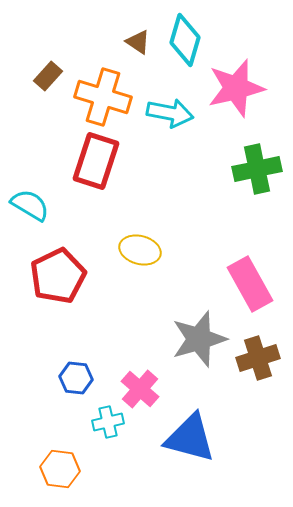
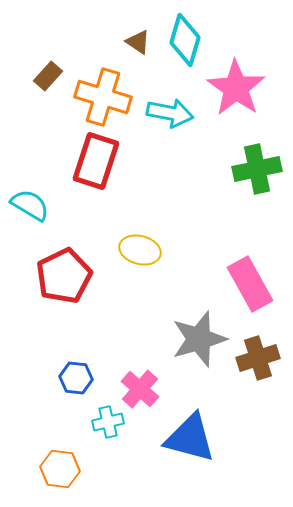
pink star: rotated 24 degrees counterclockwise
red pentagon: moved 6 px right
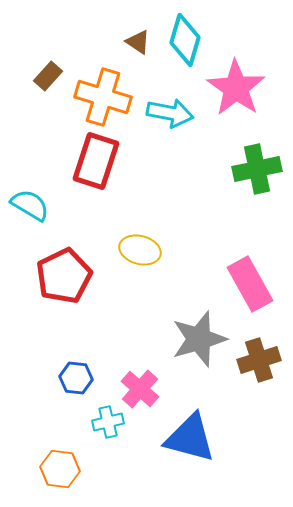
brown cross: moved 1 px right, 2 px down
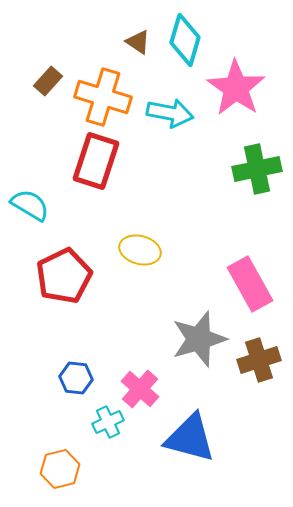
brown rectangle: moved 5 px down
cyan cross: rotated 12 degrees counterclockwise
orange hexagon: rotated 21 degrees counterclockwise
